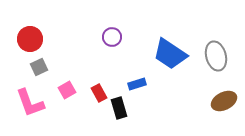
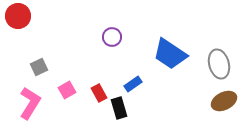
red circle: moved 12 px left, 23 px up
gray ellipse: moved 3 px right, 8 px down
blue rectangle: moved 4 px left; rotated 18 degrees counterclockwise
pink L-shape: rotated 128 degrees counterclockwise
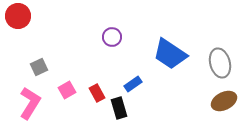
gray ellipse: moved 1 px right, 1 px up
red rectangle: moved 2 px left
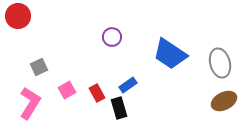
blue rectangle: moved 5 px left, 1 px down
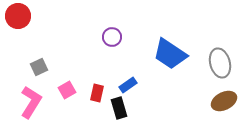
red rectangle: rotated 42 degrees clockwise
pink L-shape: moved 1 px right, 1 px up
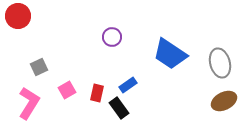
pink L-shape: moved 2 px left, 1 px down
black rectangle: rotated 20 degrees counterclockwise
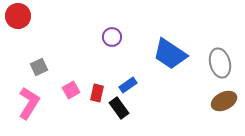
pink square: moved 4 px right
